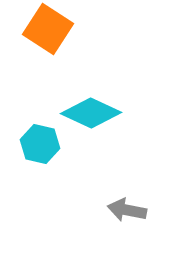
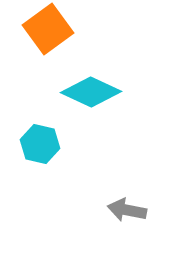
orange square: rotated 21 degrees clockwise
cyan diamond: moved 21 px up
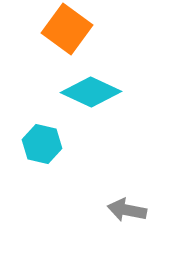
orange square: moved 19 px right; rotated 18 degrees counterclockwise
cyan hexagon: moved 2 px right
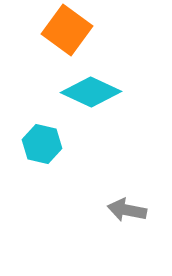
orange square: moved 1 px down
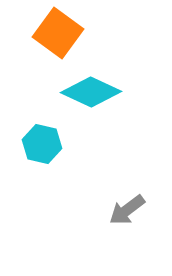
orange square: moved 9 px left, 3 px down
gray arrow: rotated 48 degrees counterclockwise
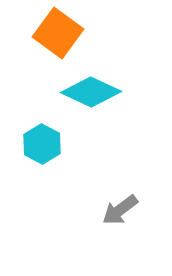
cyan hexagon: rotated 15 degrees clockwise
gray arrow: moved 7 px left
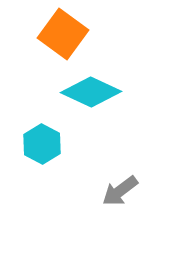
orange square: moved 5 px right, 1 px down
gray arrow: moved 19 px up
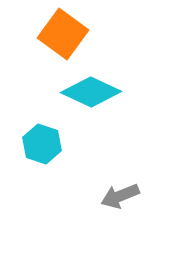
cyan hexagon: rotated 9 degrees counterclockwise
gray arrow: moved 5 px down; rotated 15 degrees clockwise
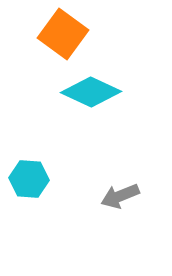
cyan hexagon: moved 13 px left, 35 px down; rotated 15 degrees counterclockwise
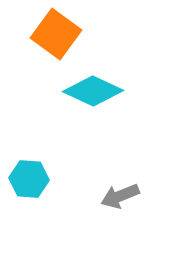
orange square: moved 7 px left
cyan diamond: moved 2 px right, 1 px up
